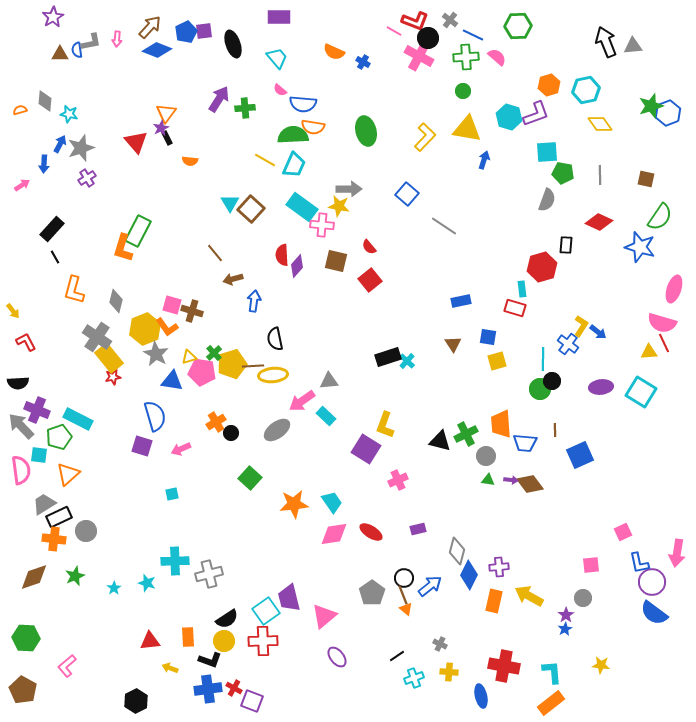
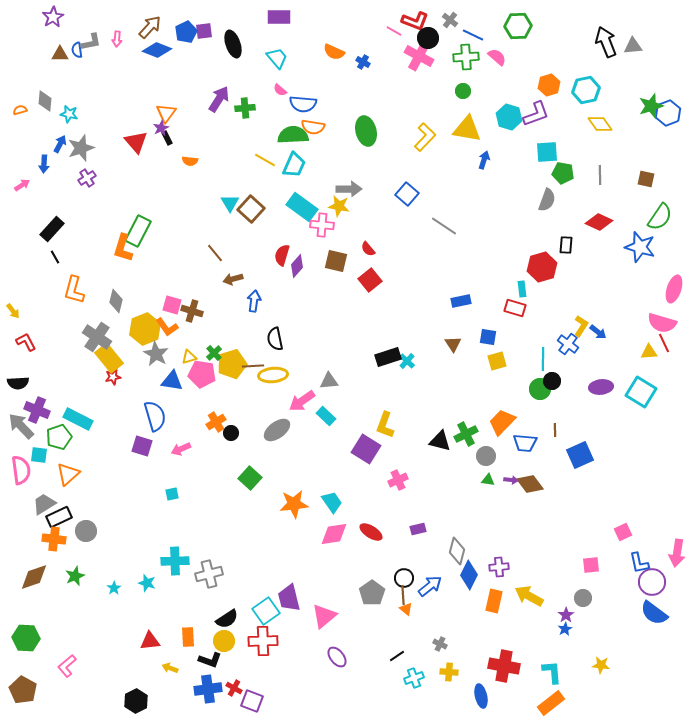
red semicircle at (369, 247): moved 1 px left, 2 px down
red semicircle at (282, 255): rotated 20 degrees clockwise
pink pentagon at (202, 372): moved 2 px down
orange trapezoid at (501, 424): moved 1 px right, 2 px up; rotated 48 degrees clockwise
brown line at (403, 595): rotated 18 degrees clockwise
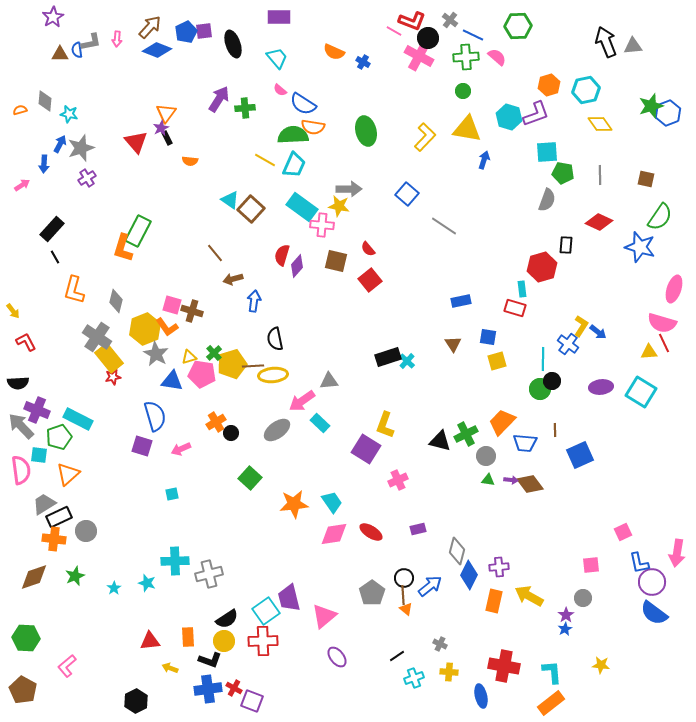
red L-shape at (415, 21): moved 3 px left
blue semicircle at (303, 104): rotated 28 degrees clockwise
cyan triangle at (230, 203): moved 3 px up; rotated 24 degrees counterclockwise
cyan rectangle at (326, 416): moved 6 px left, 7 px down
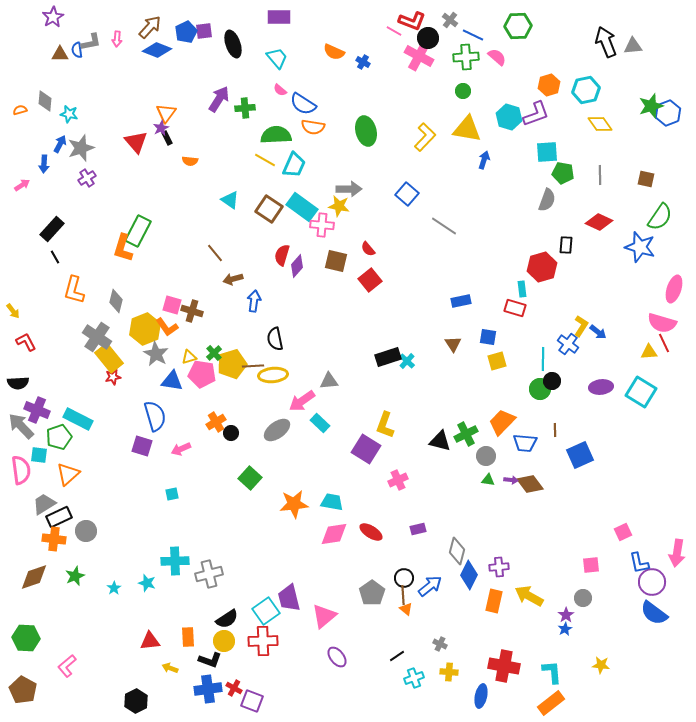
green semicircle at (293, 135): moved 17 px left
brown square at (251, 209): moved 18 px right; rotated 8 degrees counterclockwise
cyan trapezoid at (332, 502): rotated 45 degrees counterclockwise
blue ellipse at (481, 696): rotated 25 degrees clockwise
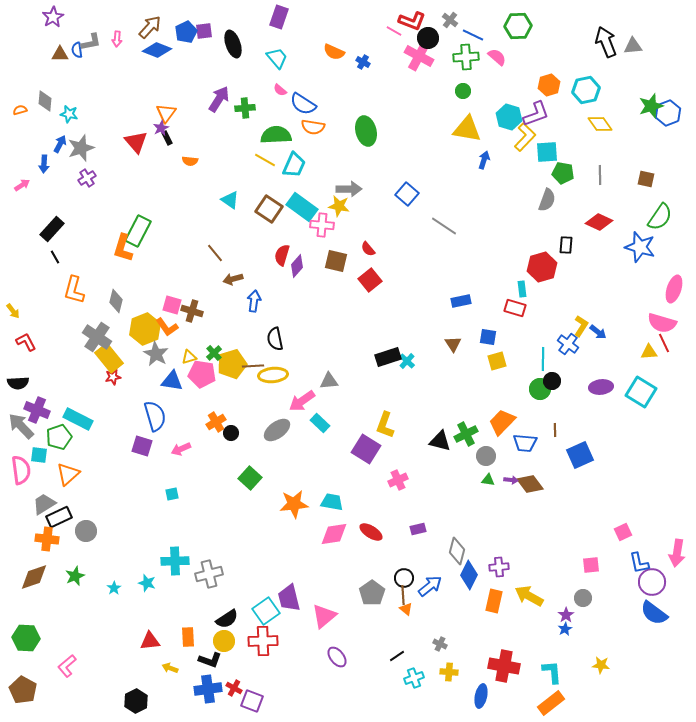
purple rectangle at (279, 17): rotated 70 degrees counterclockwise
yellow L-shape at (425, 137): moved 100 px right
orange cross at (54, 539): moved 7 px left
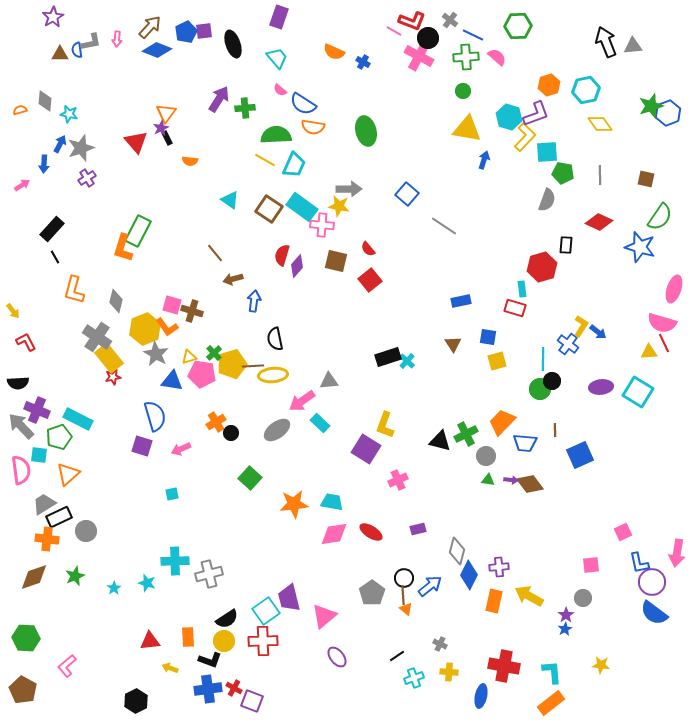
cyan square at (641, 392): moved 3 px left
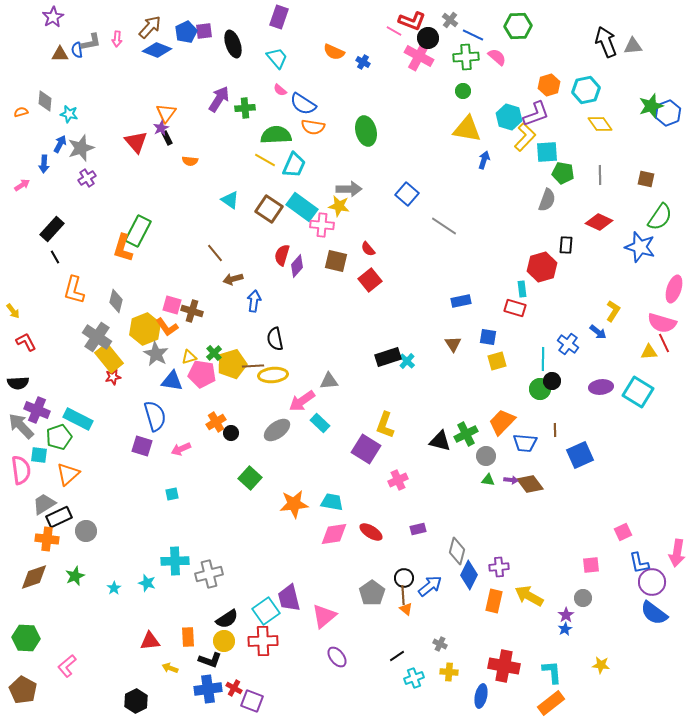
orange semicircle at (20, 110): moved 1 px right, 2 px down
yellow L-shape at (581, 326): moved 32 px right, 15 px up
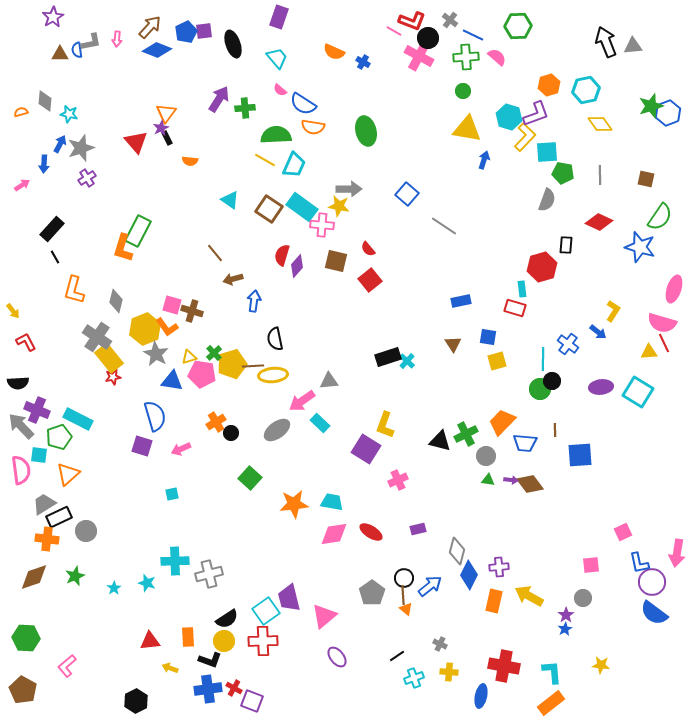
blue square at (580, 455): rotated 20 degrees clockwise
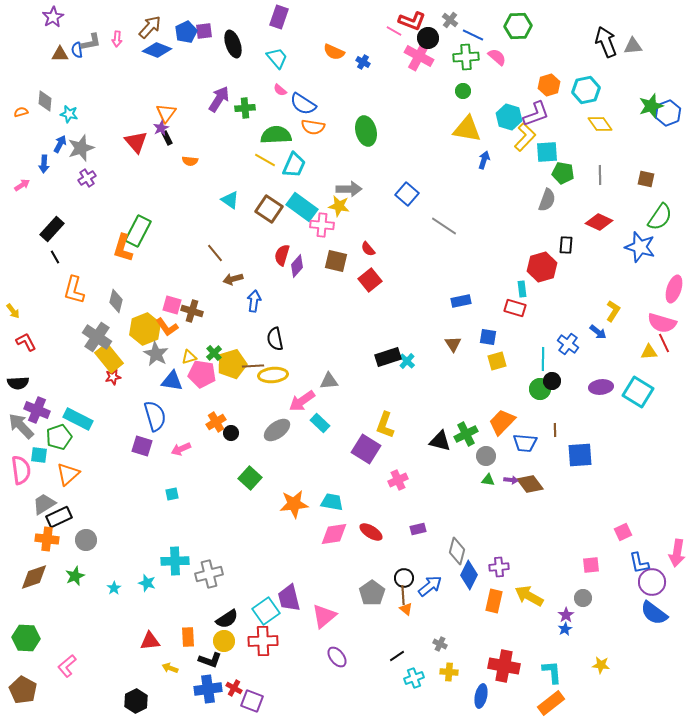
gray circle at (86, 531): moved 9 px down
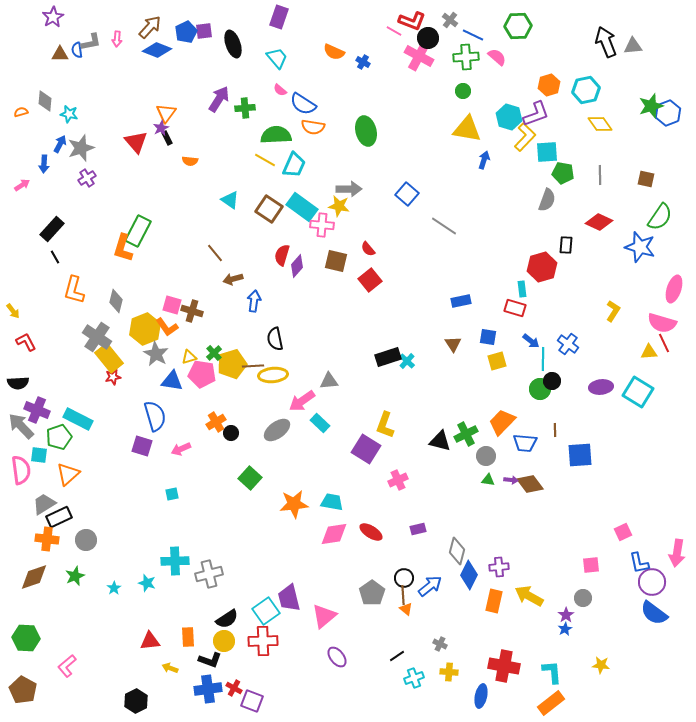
blue arrow at (598, 332): moved 67 px left, 9 px down
